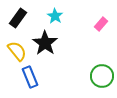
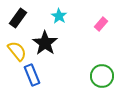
cyan star: moved 4 px right
blue rectangle: moved 2 px right, 2 px up
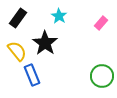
pink rectangle: moved 1 px up
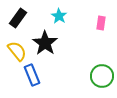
pink rectangle: rotated 32 degrees counterclockwise
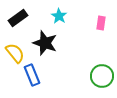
black rectangle: rotated 18 degrees clockwise
black star: rotated 15 degrees counterclockwise
yellow semicircle: moved 2 px left, 2 px down
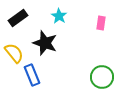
yellow semicircle: moved 1 px left
green circle: moved 1 px down
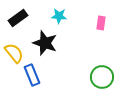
cyan star: rotated 28 degrees counterclockwise
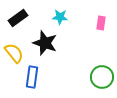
cyan star: moved 1 px right, 1 px down
blue rectangle: moved 2 px down; rotated 30 degrees clockwise
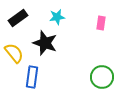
cyan star: moved 3 px left; rotated 14 degrees counterclockwise
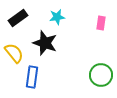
green circle: moved 1 px left, 2 px up
